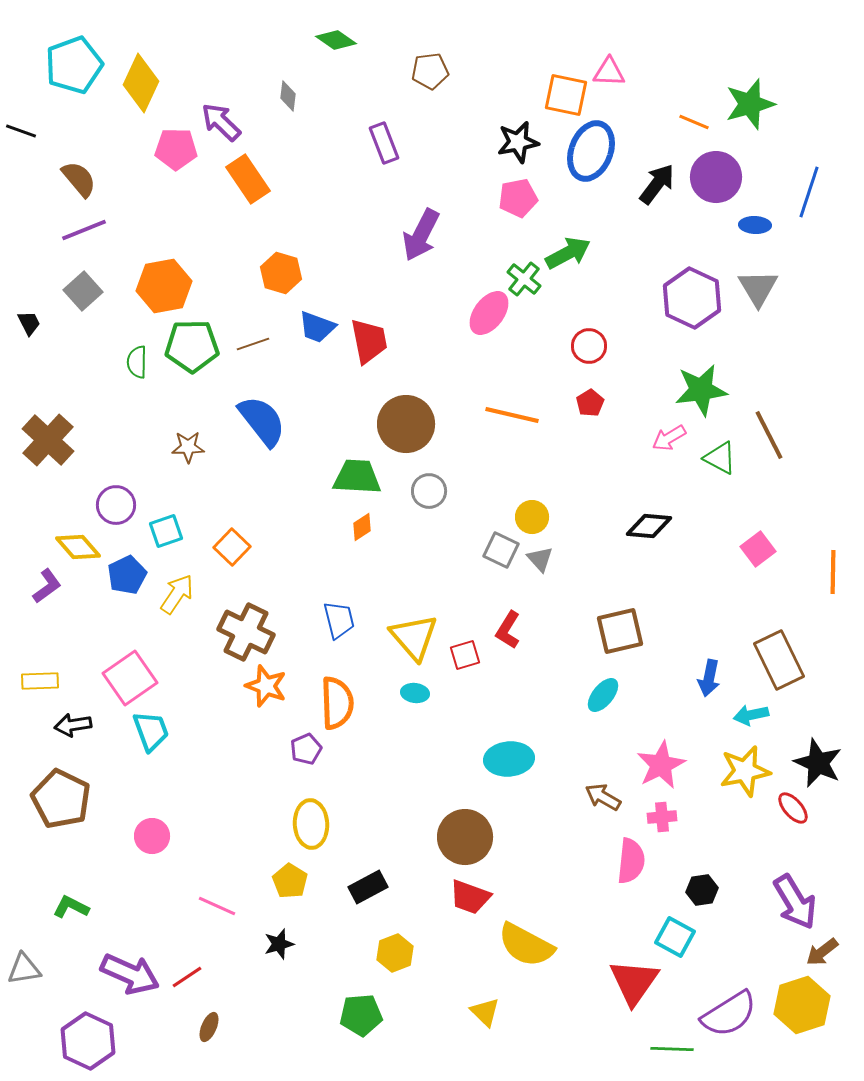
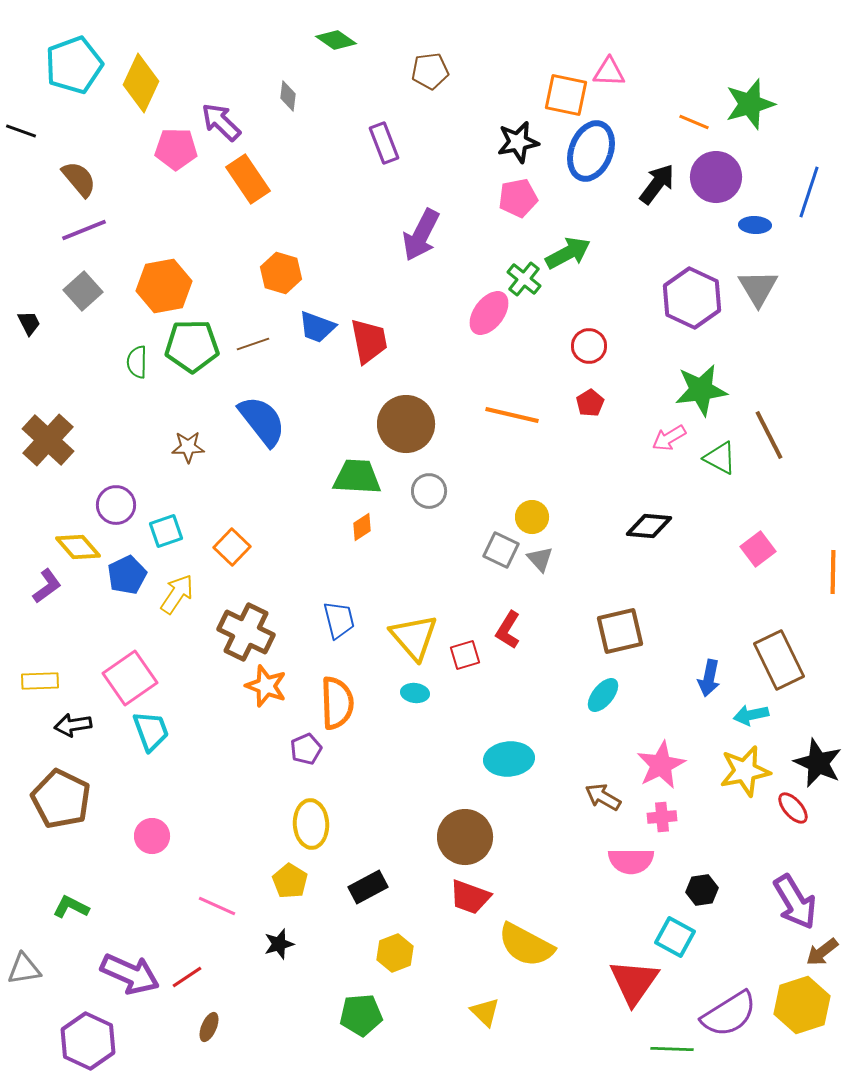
pink semicircle at (631, 861): rotated 84 degrees clockwise
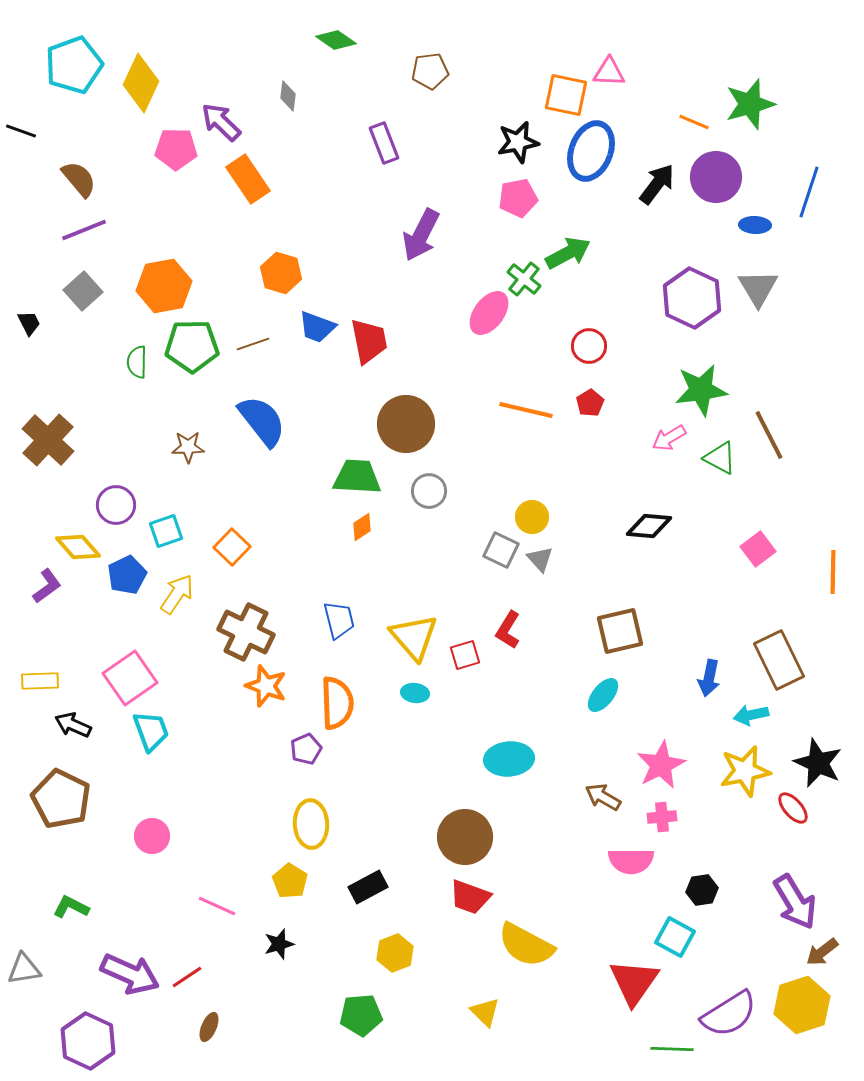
orange line at (512, 415): moved 14 px right, 5 px up
black arrow at (73, 725): rotated 33 degrees clockwise
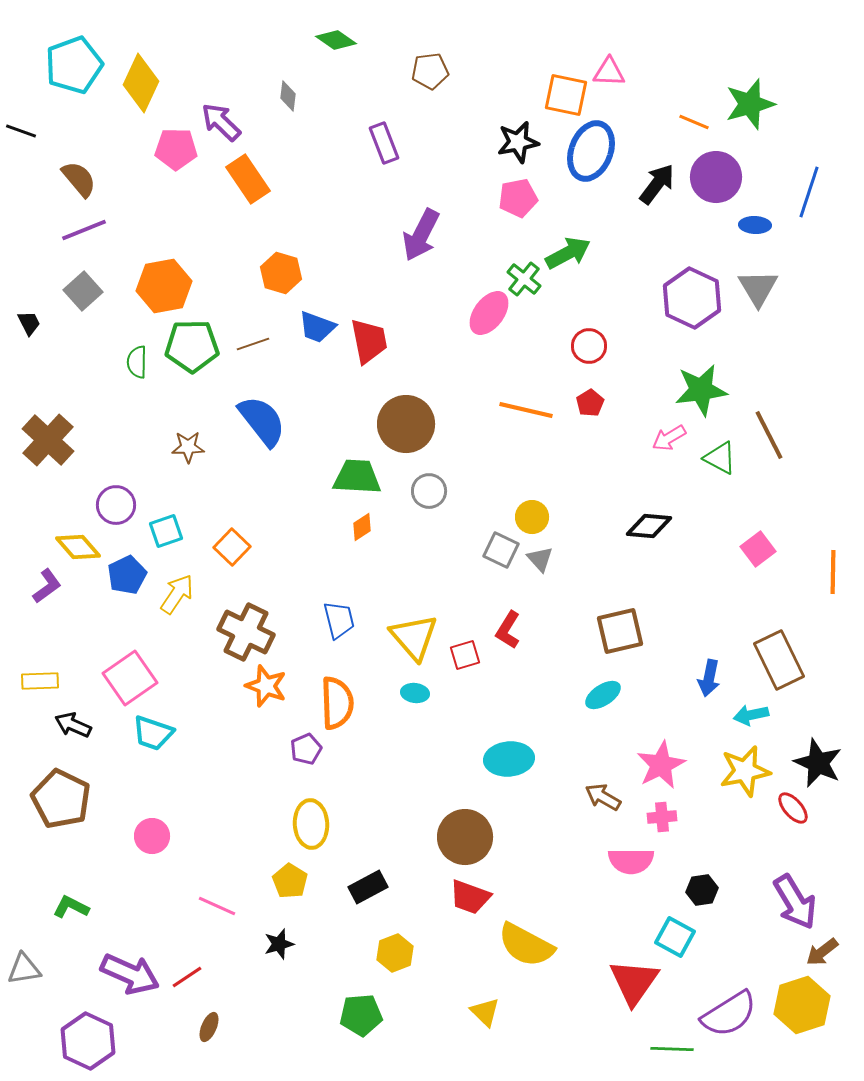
cyan ellipse at (603, 695): rotated 18 degrees clockwise
cyan trapezoid at (151, 731): moved 2 px right, 2 px down; rotated 129 degrees clockwise
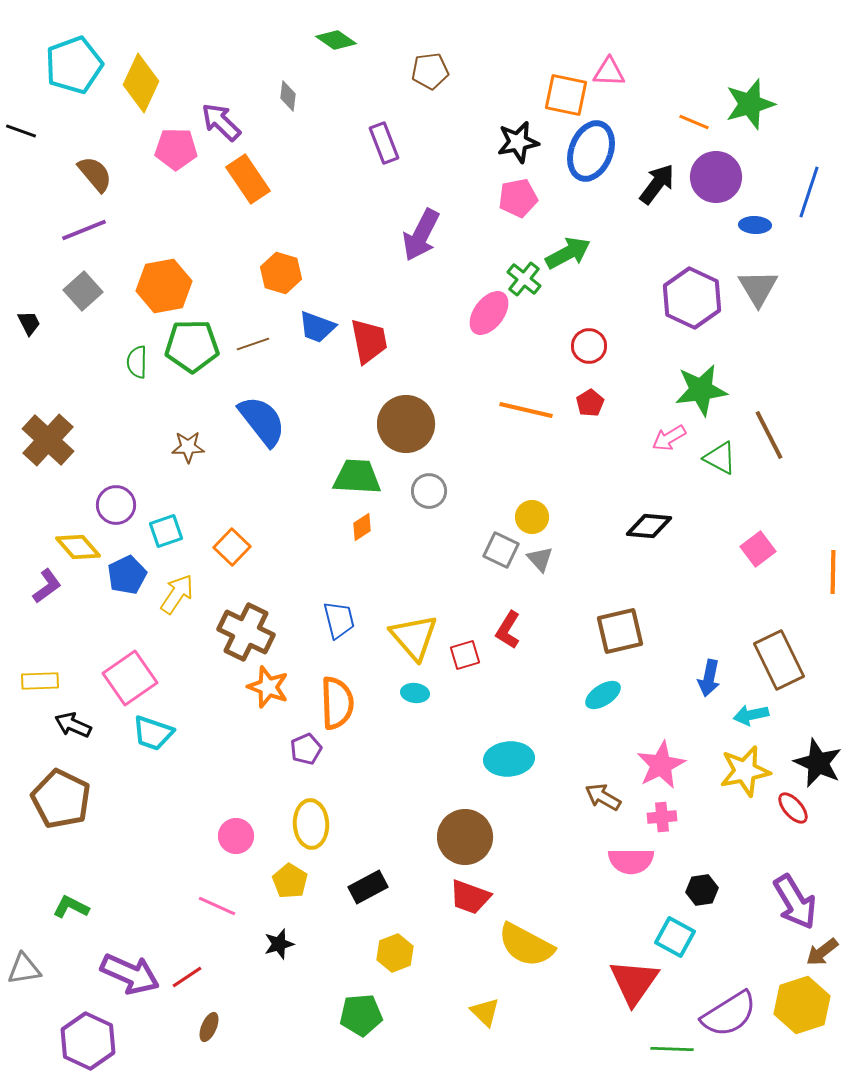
brown semicircle at (79, 179): moved 16 px right, 5 px up
orange star at (266, 686): moved 2 px right, 1 px down
pink circle at (152, 836): moved 84 px right
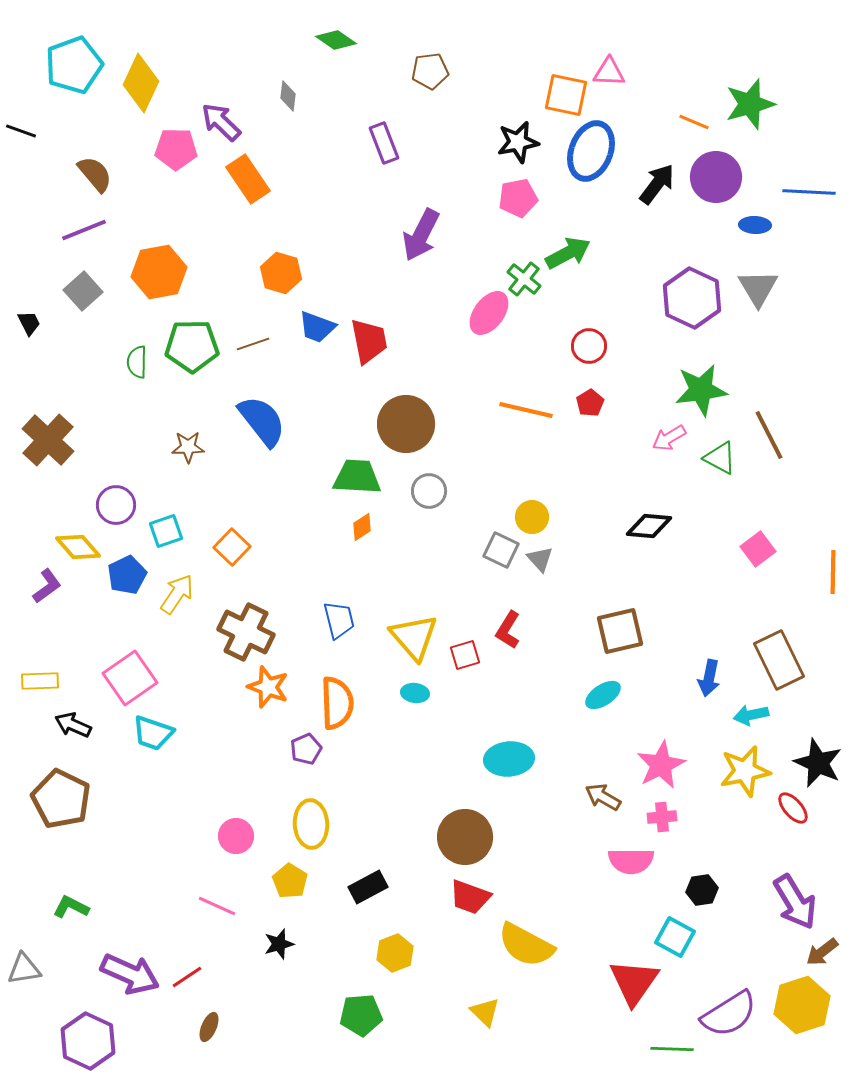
blue line at (809, 192): rotated 75 degrees clockwise
orange hexagon at (164, 286): moved 5 px left, 14 px up
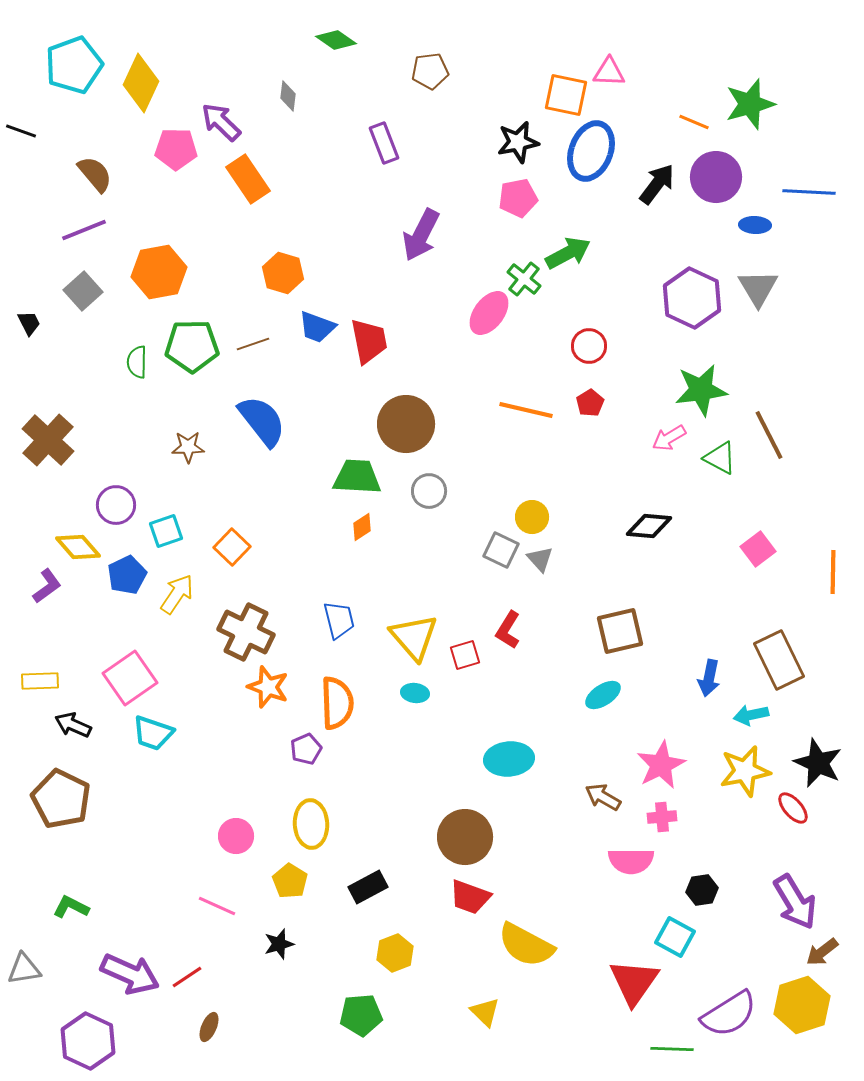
orange hexagon at (281, 273): moved 2 px right
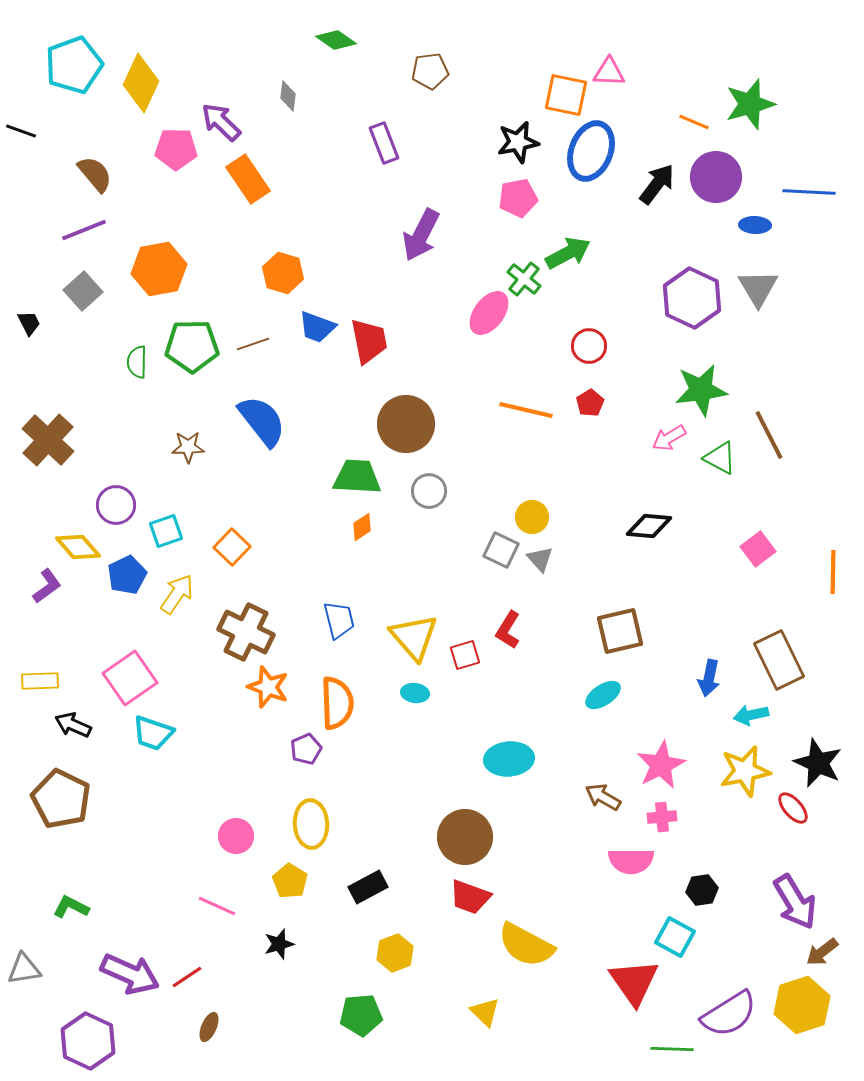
orange hexagon at (159, 272): moved 3 px up
red triangle at (634, 982): rotated 10 degrees counterclockwise
